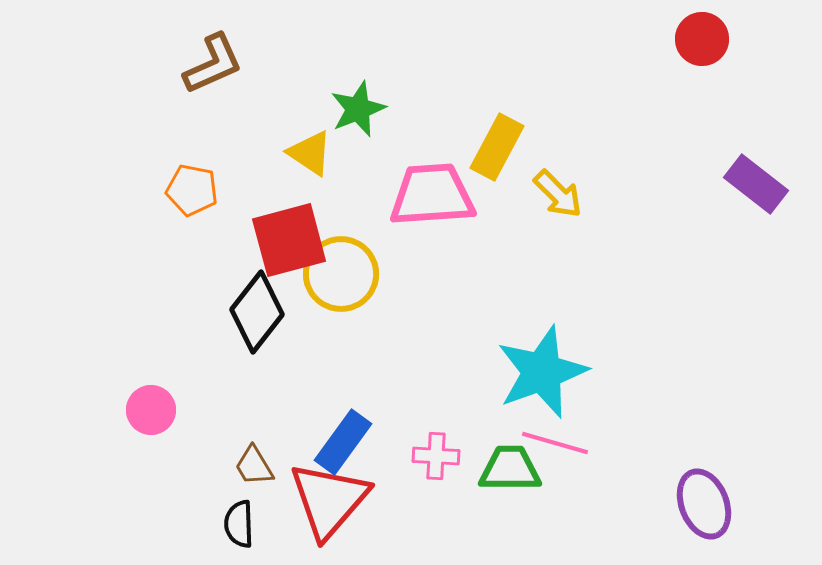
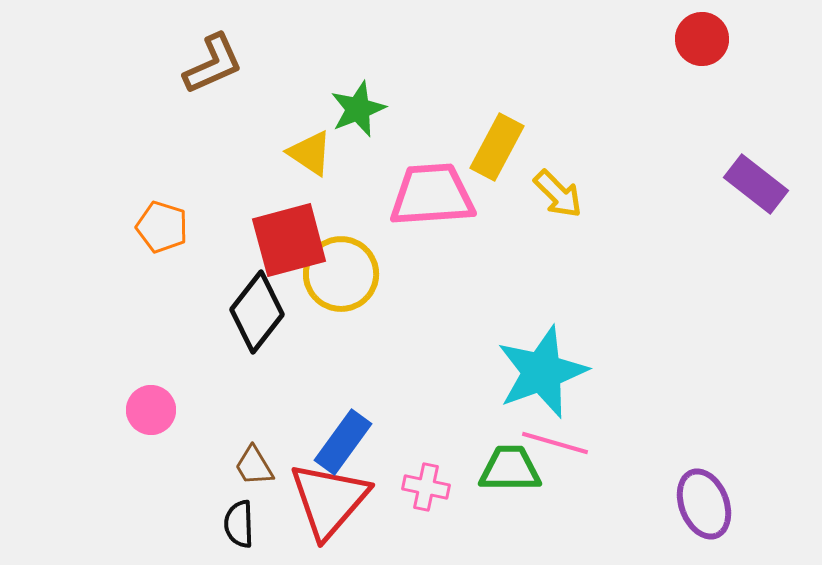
orange pentagon: moved 30 px left, 37 px down; rotated 6 degrees clockwise
pink cross: moved 10 px left, 31 px down; rotated 9 degrees clockwise
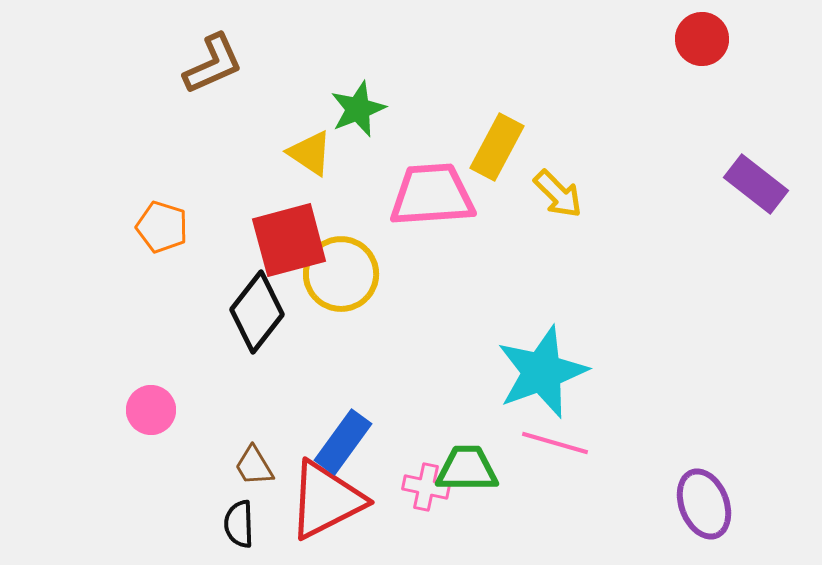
green trapezoid: moved 43 px left
red triangle: moved 3 px left; rotated 22 degrees clockwise
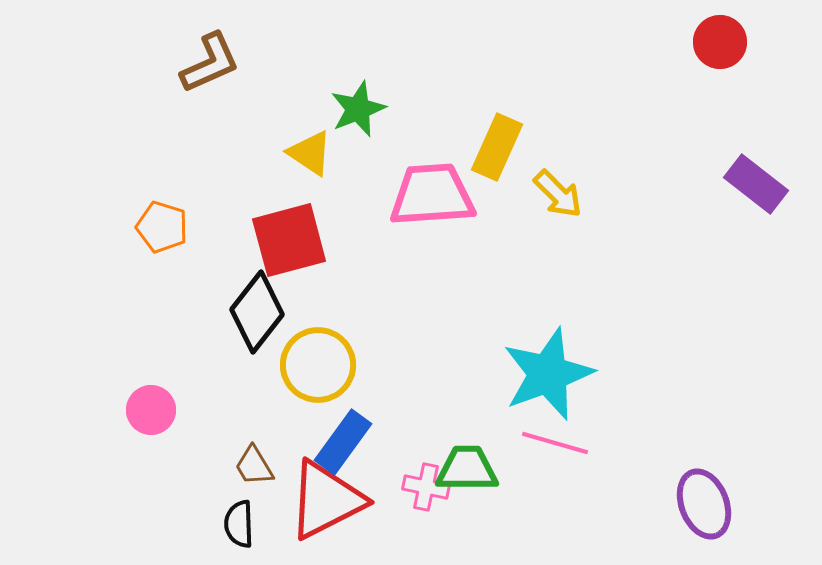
red circle: moved 18 px right, 3 px down
brown L-shape: moved 3 px left, 1 px up
yellow rectangle: rotated 4 degrees counterclockwise
yellow circle: moved 23 px left, 91 px down
cyan star: moved 6 px right, 2 px down
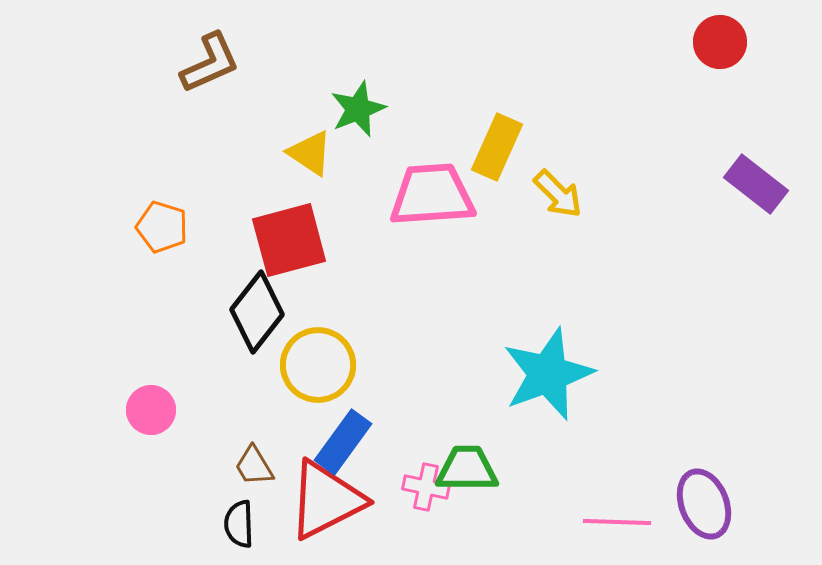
pink line: moved 62 px right, 79 px down; rotated 14 degrees counterclockwise
